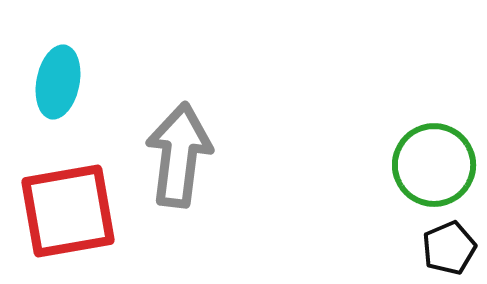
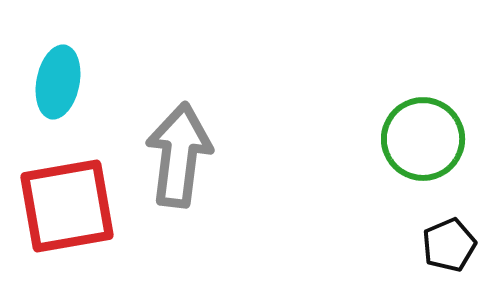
green circle: moved 11 px left, 26 px up
red square: moved 1 px left, 5 px up
black pentagon: moved 3 px up
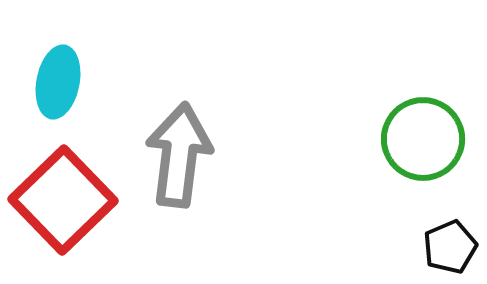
red square: moved 4 px left, 6 px up; rotated 34 degrees counterclockwise
black pentagon: moved 1 px right, 2 px down
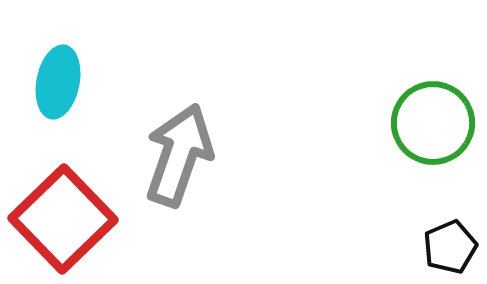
green circle: moved 10 px right, 16 px up
gray arrow: rotated 12 degrees clockwise
red square: moved 19 px down
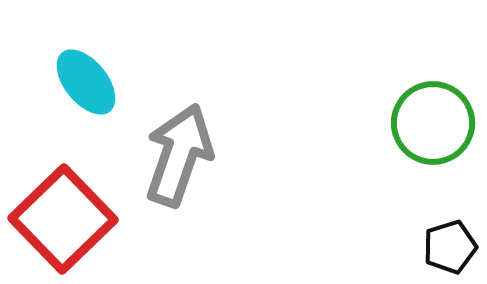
cyan ellipse: moved 28 px right; rotated 50 degrees counterclockwise
black pentagon: rotated 6 degrees clockwise
